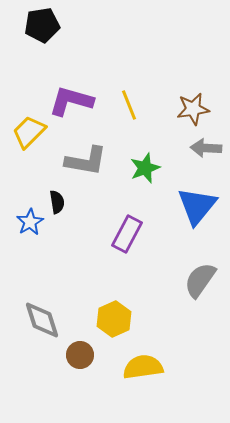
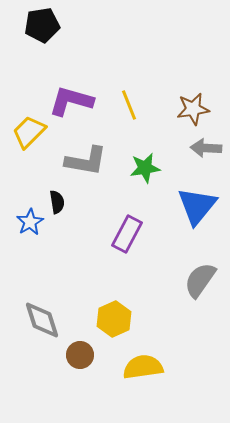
green star: rotated 12 degrees clockwise
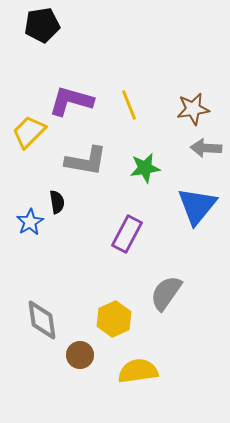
gray semicircle: moved 34 px left, 13 px down
gray diamond: rotated 9 degrees clockwise
yellow semicircle: moved 5 px left, 4 px down
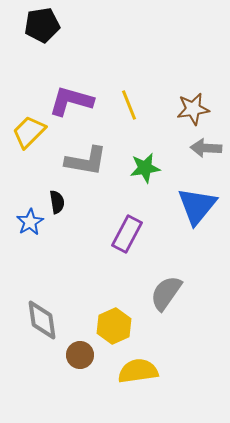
yellow hexagon: moved 7 px down
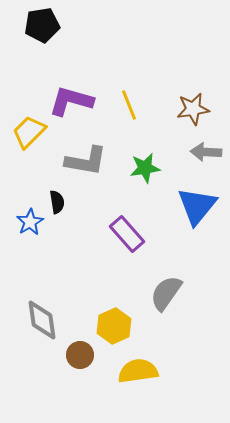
gray arrow: moved 4 px down
purple rectangle: rotated 69 degrees counterclockwise
